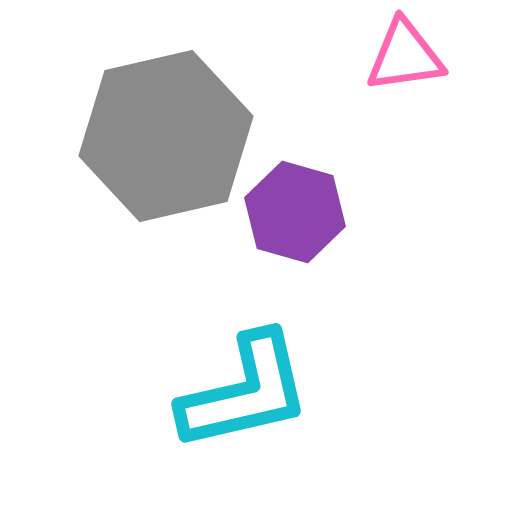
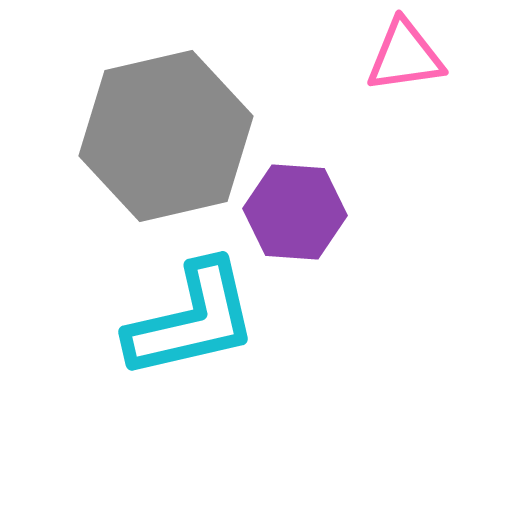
purple hexagon: rotated 12 degrees counterclockwise
cyan L-shape: moved 53 px left, 72 px up
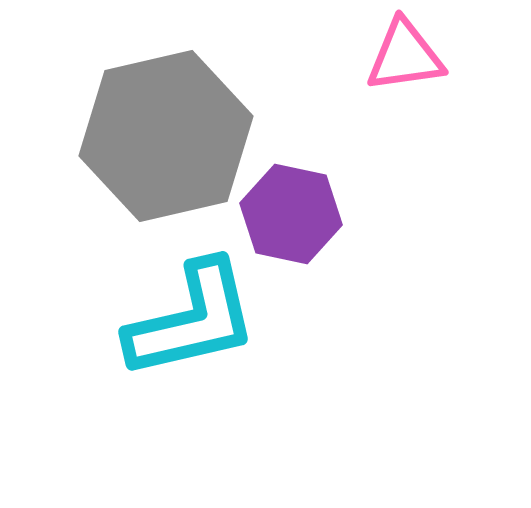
purple hexagon: moved 4 px left, 2 px down; rotated 8 degrees clockwise
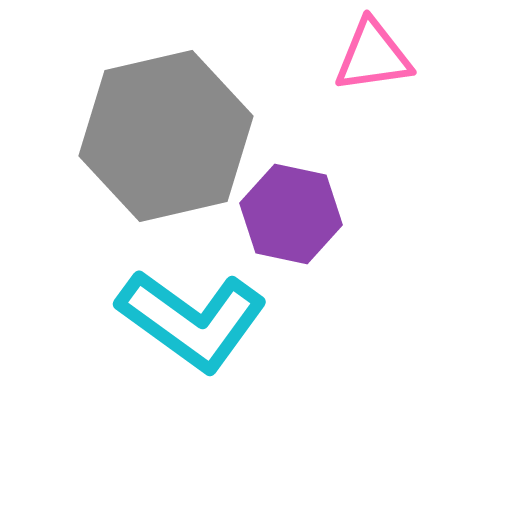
pink triangle: moved 32 px left
cyan L-shape: rotated 49 degrees clockwise
